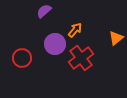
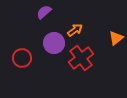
purple semicircle: moved 1 px down
orange arrow: rotated 14 degrees clockwise
purple circle: moved 1 px left, 1 px up
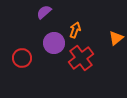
orange arrow: rotated 35 degrees counterclockwise
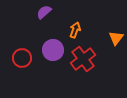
orange triangle: rotated 14 degrees counterclockwise
purple circle: moved 1 px left, 7 px down
red cross: moved 2 px right, 1 px down
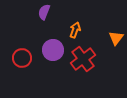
purple semicircle: rotated 28 degrees counterclockwise
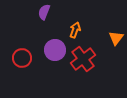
purple circle: moved 2 px right
